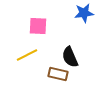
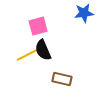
pink square: rotated 18 degrees counterclockwise
black semicircle: moved 27 px left, 7 px up
brown rectangle: moved 4 px right, 5 px down
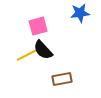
blue star: moved 4 px left
black semicircle: rotated 20 degrees counterclockwise
brown rectangle: rotated 24 degrees counterclockwise
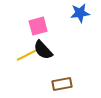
brown rectangle: moved 5 px down
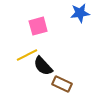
black semicircle: moved 16 px down
brown rectangle: rotated 36 degrees clockwise
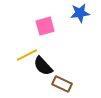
pink square: moved 7 px right
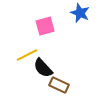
blue star: rotated 30 degrees clockwise
black semicircle: moved 2 px down
brown rectangle: moved 3 px left, 1 px down
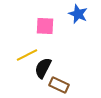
blue star: moved 2 px left, 1 px down
pink square: rotated 18 degrees clockwise
black semicircle: rotated 70 degrees clockwise
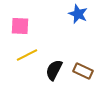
pink square: moved 25 px left
black semicircle: moved 11 px right, 2 px down
brown rectangle: moved 24 px right, 14 px up
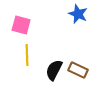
pink square: moved 1 px right, 1 px up; rotated 12 degrees clockwise
yellow line: rotated 65 degrees counterclockwise
brown rectangle: moved 5 px left, 1 px up
